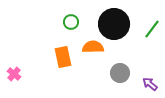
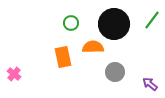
green circle: moved 1 px down
green line: moved 9 px up
gray circle: moved 5 px left, 1 px up
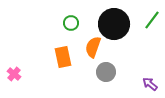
orange semicircle: rotated 70 degrees counterclockwise
gray circle: moved 9 px left
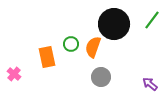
green circle: moved 21 px down
orange rectangle: moved 16 px left
gray circle: moved 5 px left, 5 px down
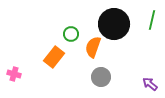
green line: rotated 24 degrees counterclockwise
green circle: moved 10 px up
orange rectangle: moved 7 px right; rotated 50 degrees clockwise
pink cross: rotated 24 degrees counterclockwise
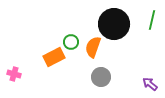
green circle: moved 8 px down
orange rectangle: rotated 25 degrees clockwise
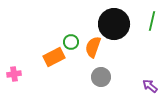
green line: moved 1 px down
pink cross: rotated 24 degrees counterclockwise
purple arrow: moved 2 px down
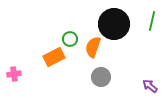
green circle: moved 1 px left, 3 px up
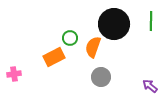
green line: moved 1 px left; rotated 12 degrees counterclockwise
green circle: moved 1 px up
